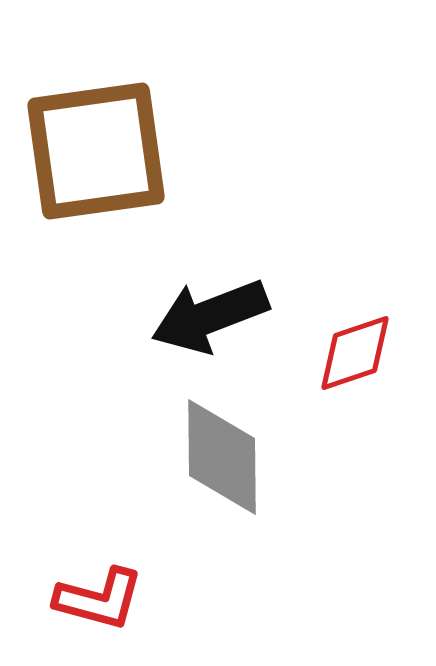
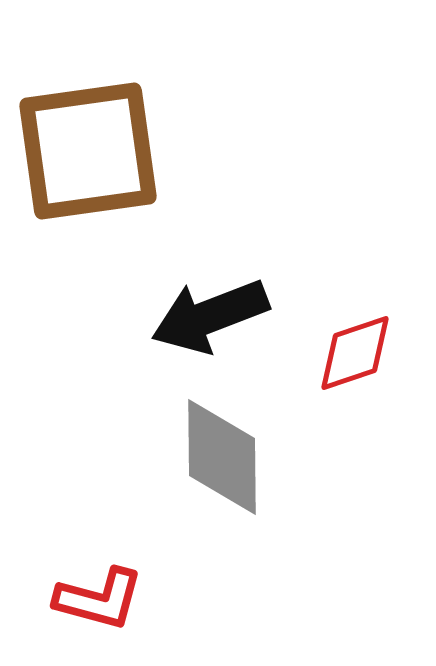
brown square: moved 8 px left
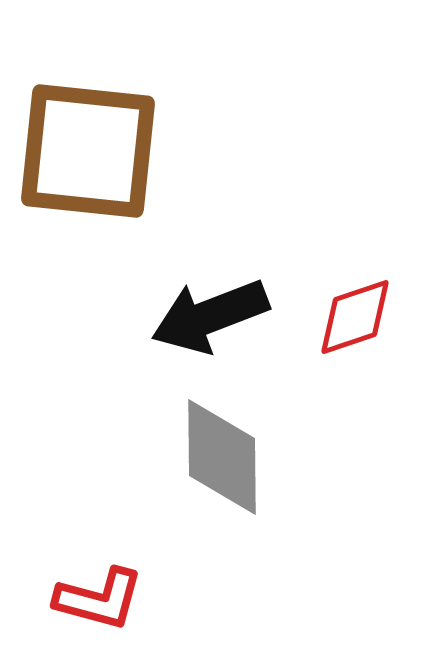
brown square: rotated 14 degrees clockwise
red diamond: moved 36 px up
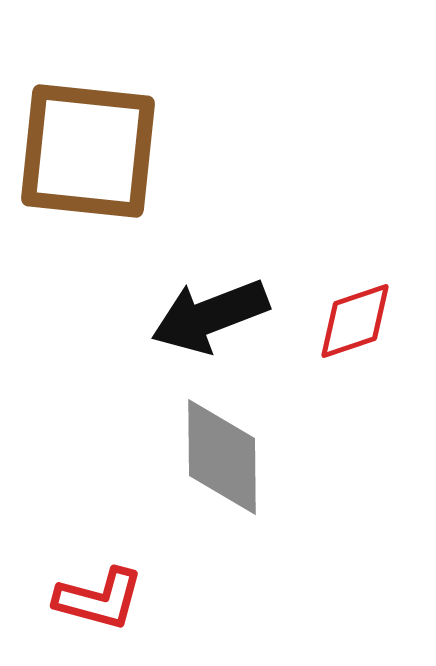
red diamond: moved 4 px down
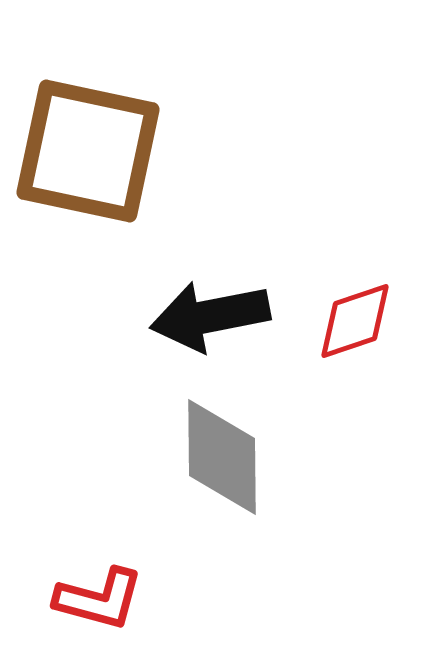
brown square: rotated 6 degrees clockwise
black arrow: rotated 10 degrees clockwise
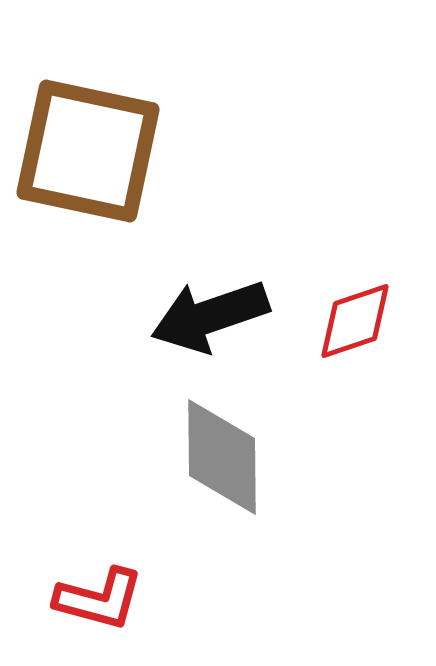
black arrow: rotated 8 degrees counterclockwise
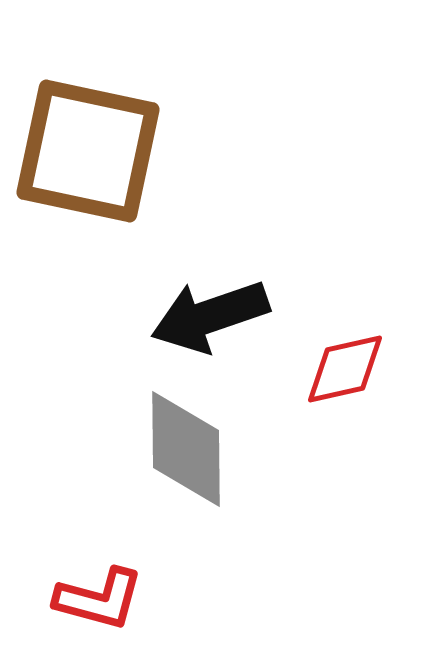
red diamond: moved 10 px left, 48 px down; rotated 6 degrees clockwise
gray diamond: moved 36 px left, 8 px up
